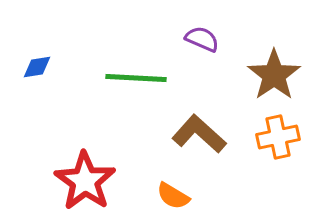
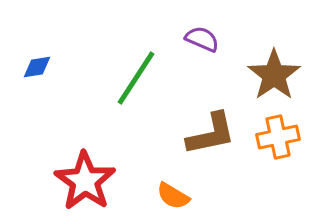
green line: rotated 60 degrees counterclockwise
brown L-shape: moved 12 px right; rotated 126 degrees clockwise
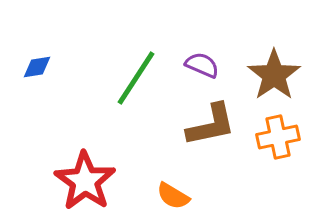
purple semicircle: moved 26 px down
brown L-shape: moved 9 px up
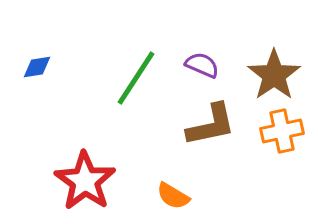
orange cross: moved 4 px right, 6 px up
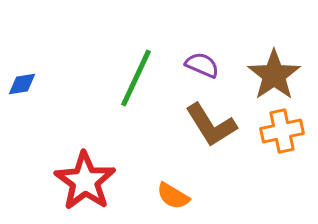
blue diamond: moved 15 px left, 17 px down
green line: rotated 8 degrees counterclockwise
brown L-shape: rotated 70 degrees clockwise
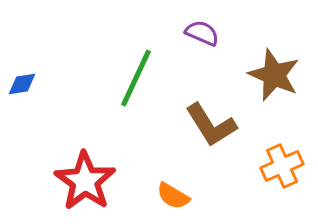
purple semicircle: moved 32 px up
brown star: rotated 14 degrees counterclockwise
orange cross: moved 35 px down; rotated 12 degrees counterclockwise
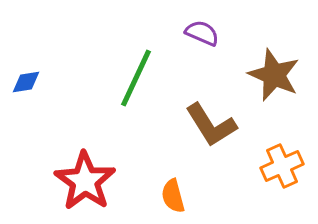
blue diamond: moved 4 px right, 2 px up
orange semicircle: rotated 44 degrees clockwise
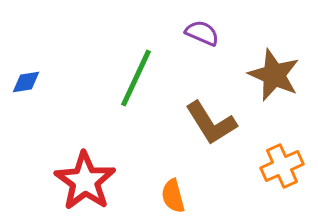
brown L-shape: moved 2 px up
